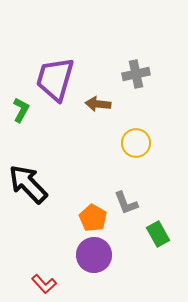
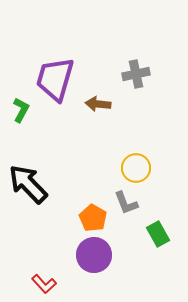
yellow circle: moved 25 px down
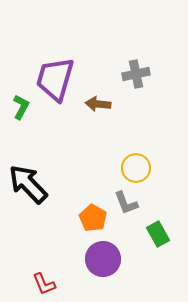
green L-shape: moved 3 px up
purple circle: moved 9 px right, 4 px down
red L-shape: rotated 20 degrees clockwise
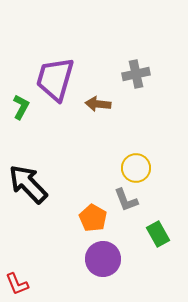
gray L-shape: moved 3 px up
red L-shape: moved 27 px left
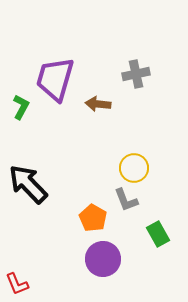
yellow circle: moved 2 px left
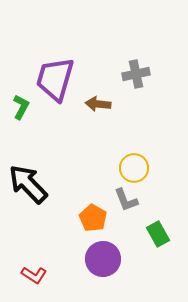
red L-shape: moved 17 px right, 9 px up; rotated 35 degrees counterclockwise
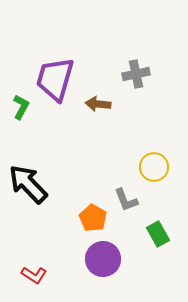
yellow circle: moved 20 px right, 1 px up
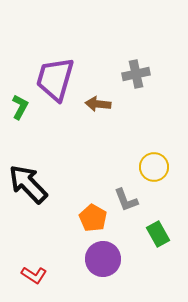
green L-shape: moved 1 px left
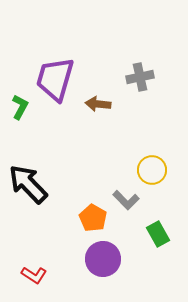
gray cross: moved 4 px right, 3 px down
yellow circle: moved 2 px left, 3 px down
gray L-shape: rotated 24 degrees counterclockwise
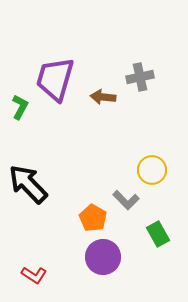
brown arrow: moved 5 px right, 7 px up
purple circle: moved 2 px up
